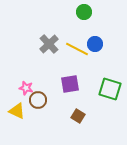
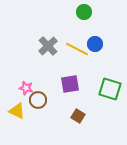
gray cross: moved 1 px left, 2 px down
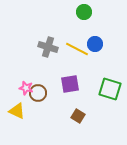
gray cross: moved 1 px down; rotated 30 degrees counterclockwise
brown circle: moved 7 px up
